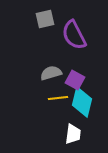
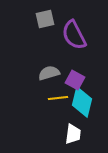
gray semicircle: moved 2 px left
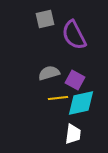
cyan diamond: moved 1 px left, 1 px down; rotated 64 degrees clockwise
